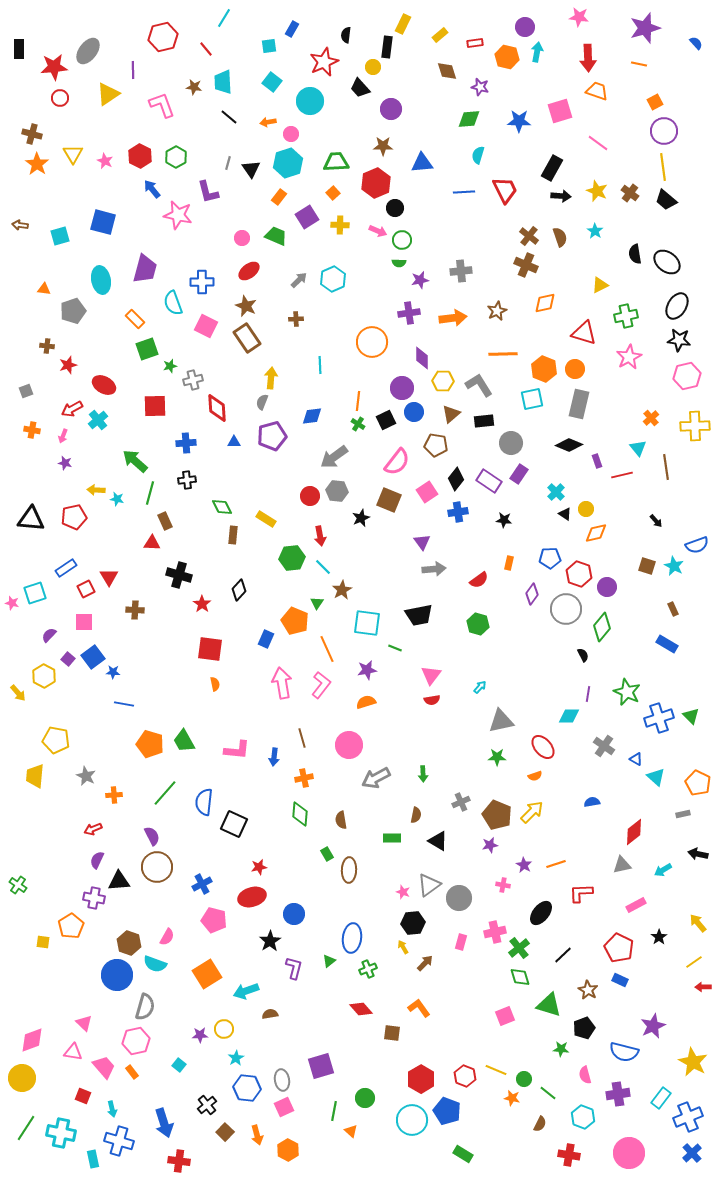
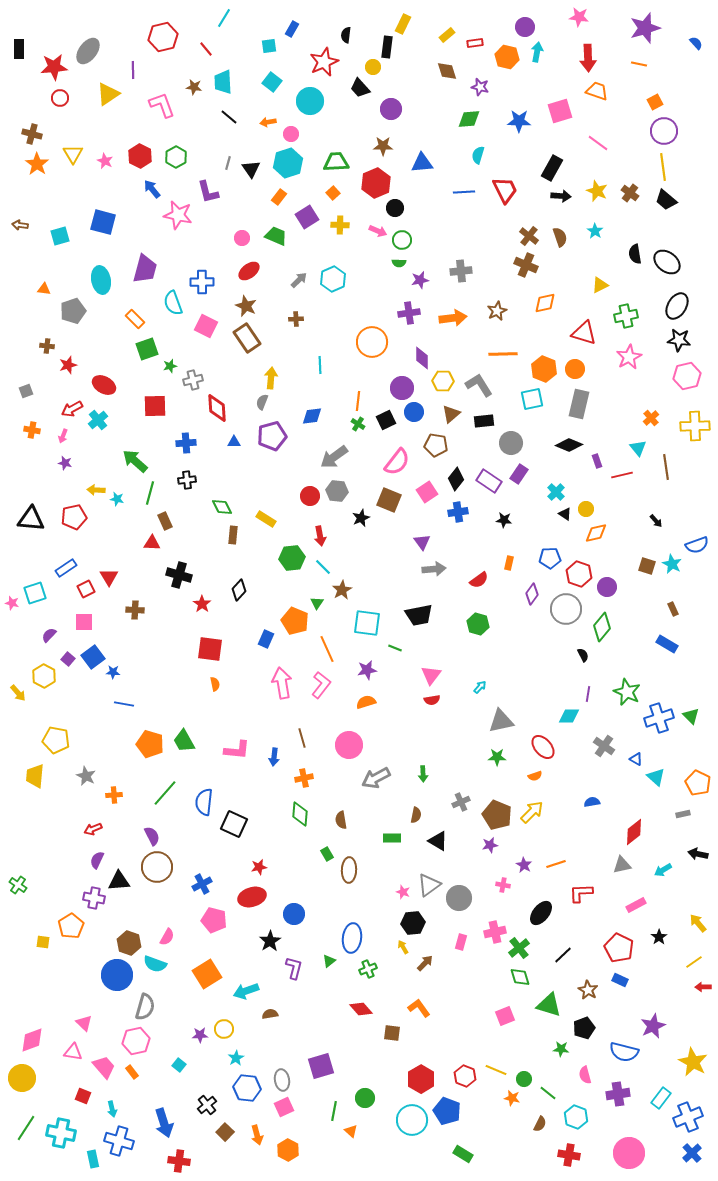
yellow rectangle at (440, 35): moved 7 px right
cyan star at (674, 566): moved 2 px left, 2 px up
cyan hexagon at (583, 1117): moved 7 px left
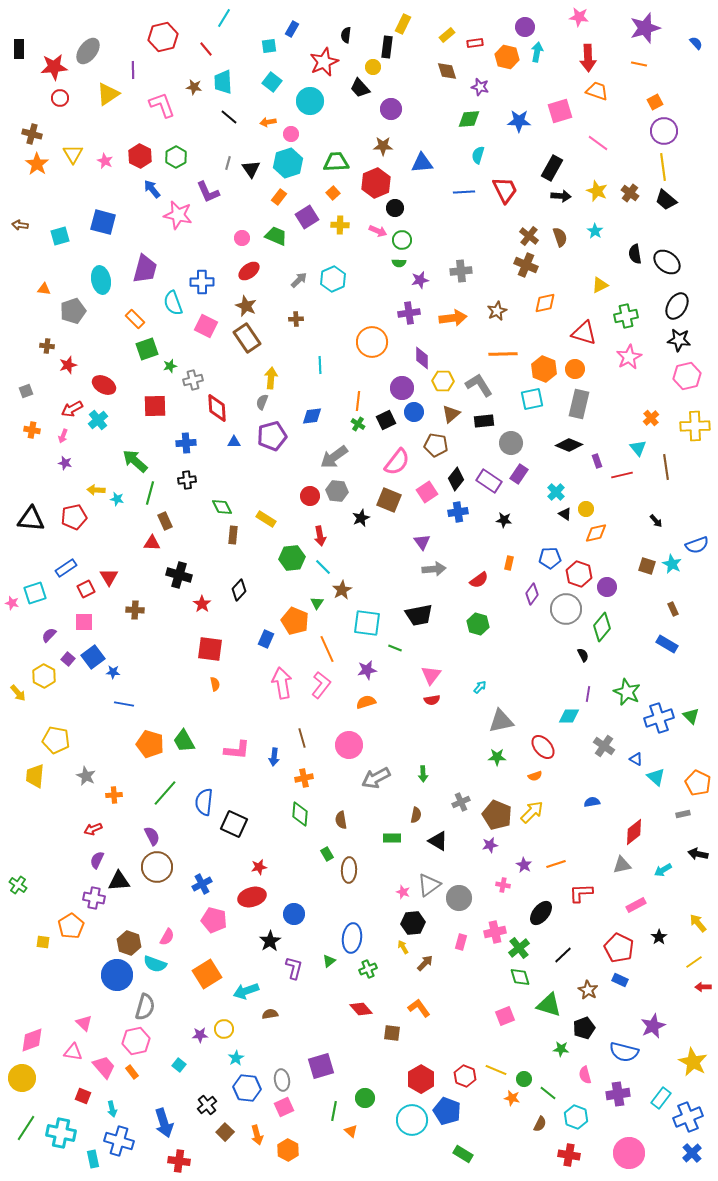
purple L-shape at (208, 192): rotated 10 degrees counterclockwise
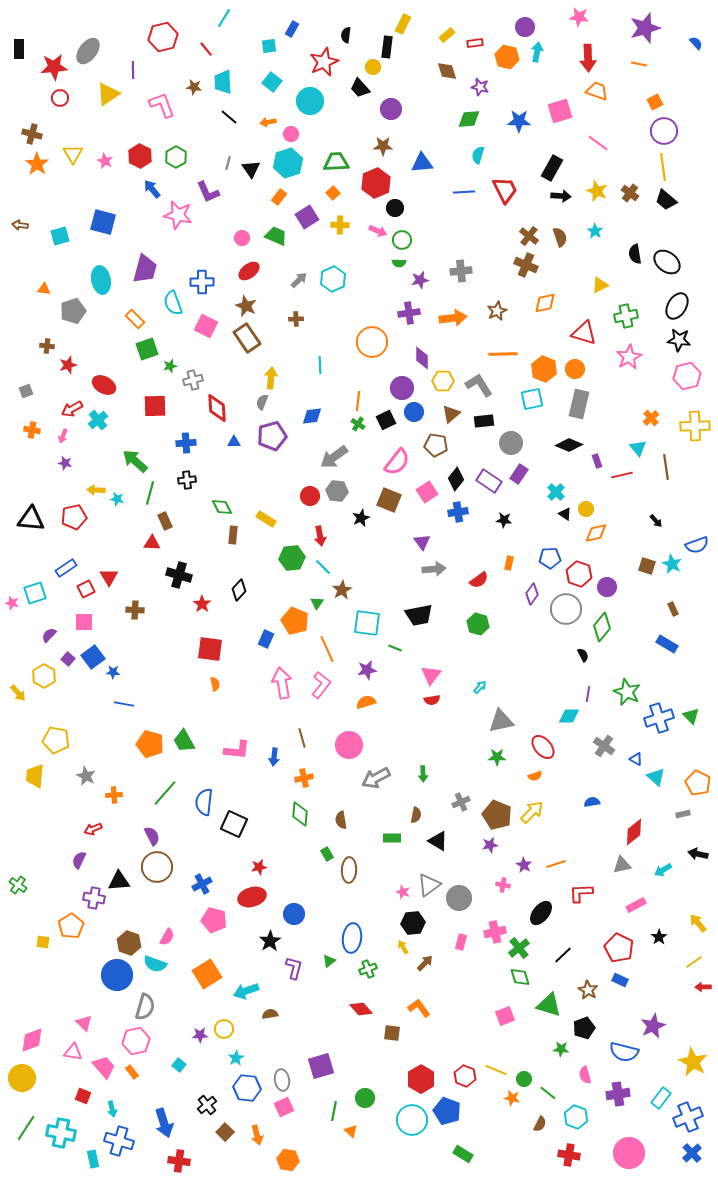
purple semicircle at (97, 860): moved 18 px left
orange hexagon at (288, 1150): moved 10 px down; rotated 20 degrees counterclockwise
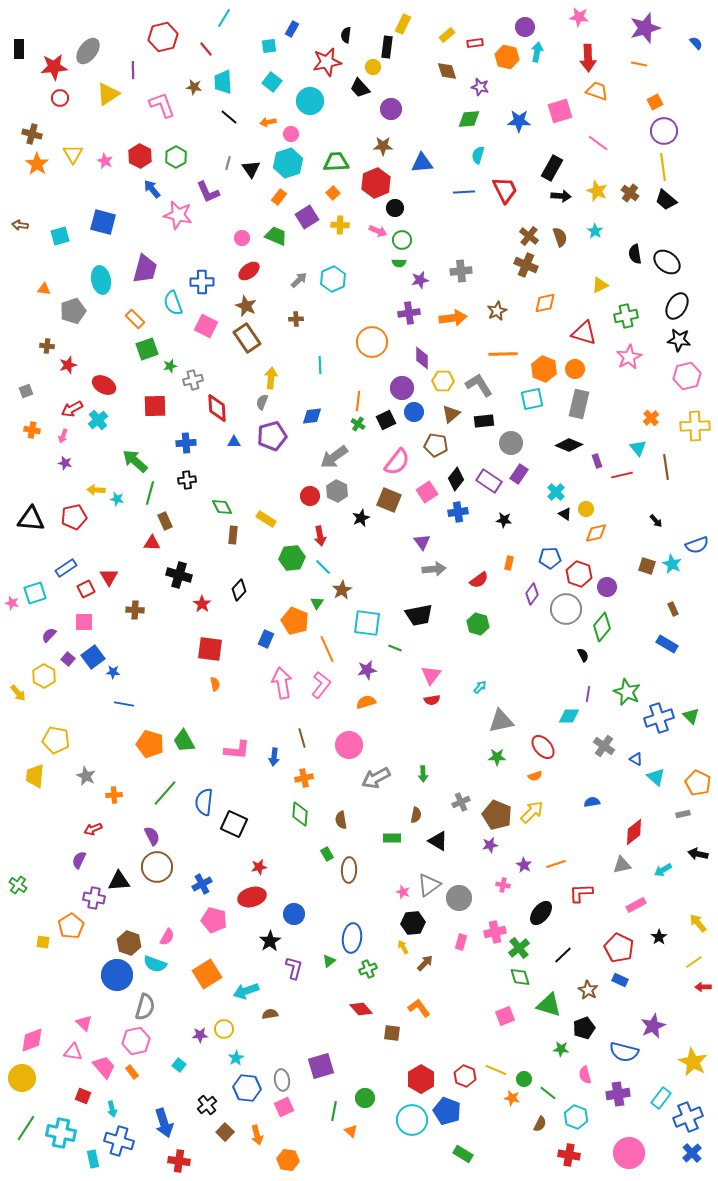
red star at (324, 62): moved 3 px right; rotated 12 degrees clockwise
gray hexagon at (337, 491): rotated 20 degrees clockwise
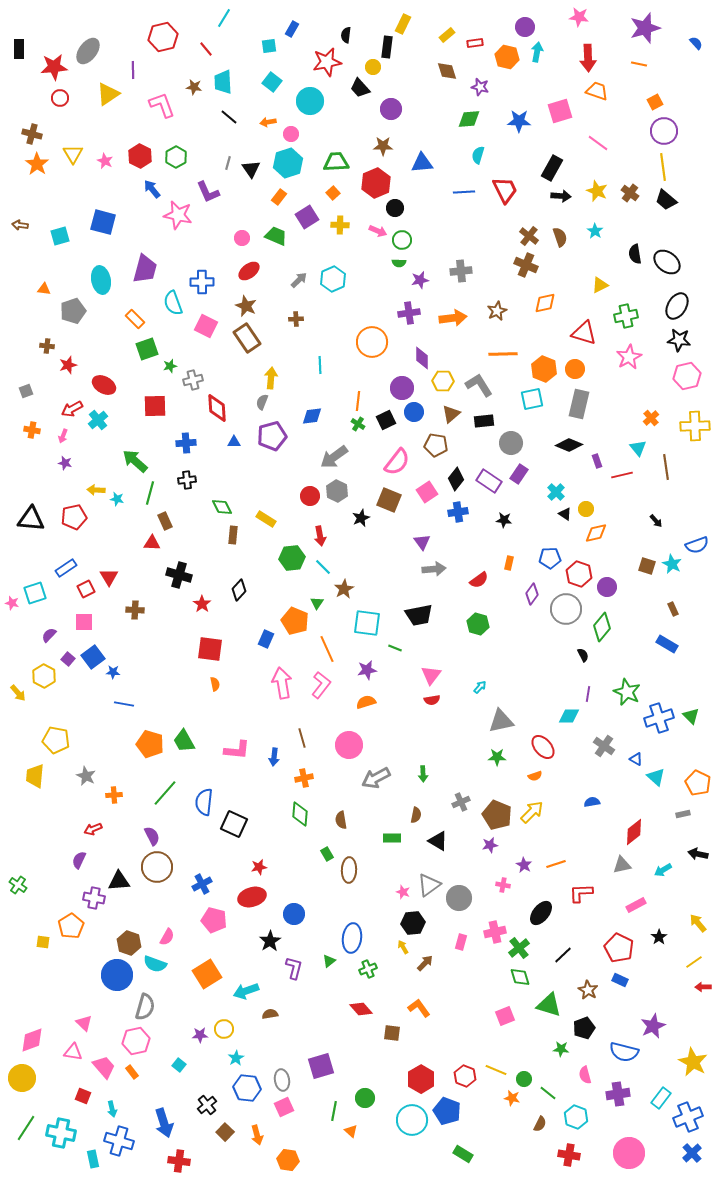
brown star at (342, 590): moved 2 px right, 1 px up
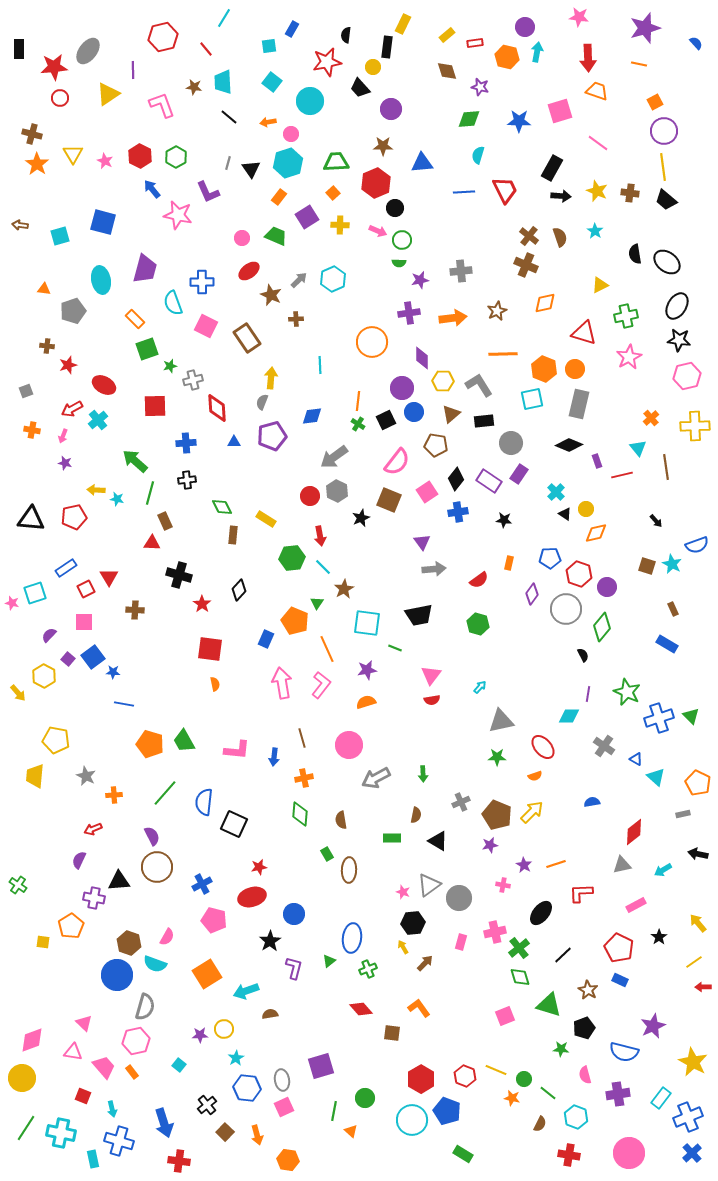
brown cross at (630, 193): rotated 30 degrees counterclockwise
brown star at (246, 306): moved 25 px right, 11 px up
